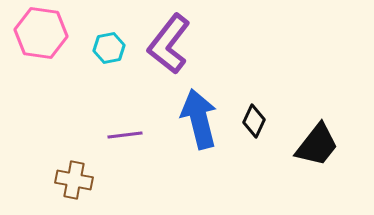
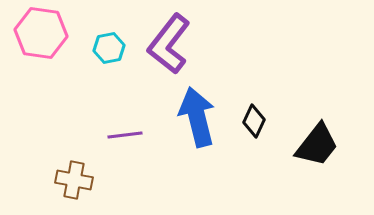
blue arrow: moved 2 px left, 2 px up
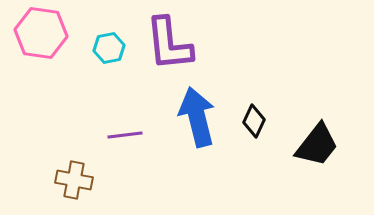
purple L-shape: rotated 44 degrees counterclockwise
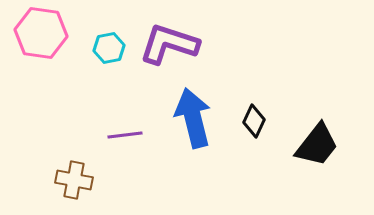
purple L-shape: rotated 114 degrees clockwise
blue arrow: moved 4 px left, 1 px down
